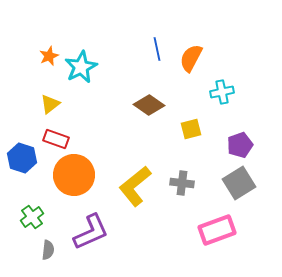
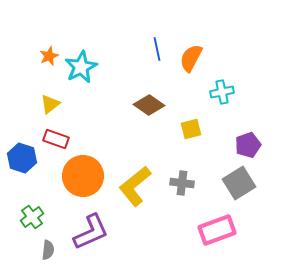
purple pentagon: moved 8 px right
orange circle: moved 9 px right, 1 px down
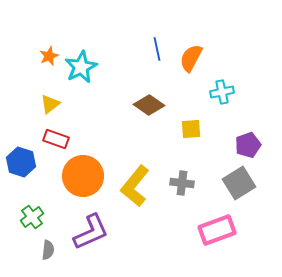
yellow square: rotated 10 degrees clockwise
blue hexagon: moved 1 px left, 4 px down
yellow L-shape: rotated 12 degrees counterclockwise
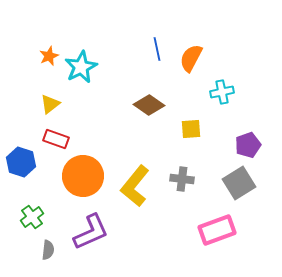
gray cross: moved 4 px up
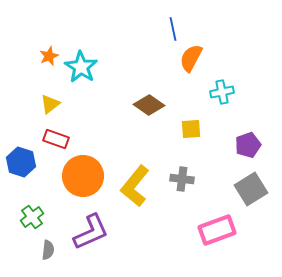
blue line: moved 16 px right, 20 px up
cyan star: rotated 12 degrees counterclockwise
gray square: moved 12 px right, 6 px down
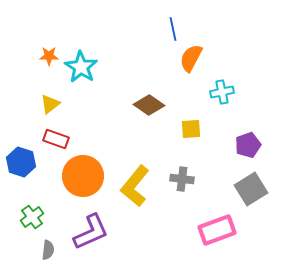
orange star: rotated 24 degrees clockwise
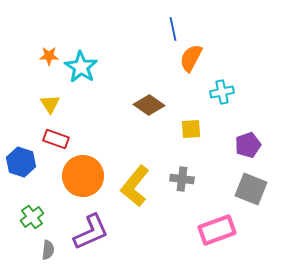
yellow triangle: rotated 25 degrees counterclockwise
gray square: rotated 36 degrees counterclockwise
